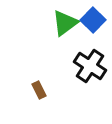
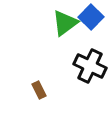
blue square: moved 2 px left, 3 px up
black cross: rotated 8 degrees counterclockwise
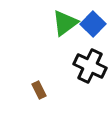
blue square: moved 2 px right, 7 px down
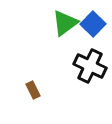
brown rectangle: moved 6 px left
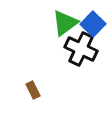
black cross: moved 9 px left, 17 px up
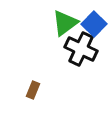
blue square: moved 1 px right
brown rectangle: rotated 48 degrees clockwise
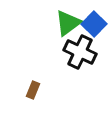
green triangle: moved 3 px right
black cross: moved 1 px left, 3 px down
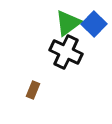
black cross: moved 14 px left
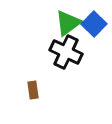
brown rectangle: rotated 30 degrees counterclockwise
